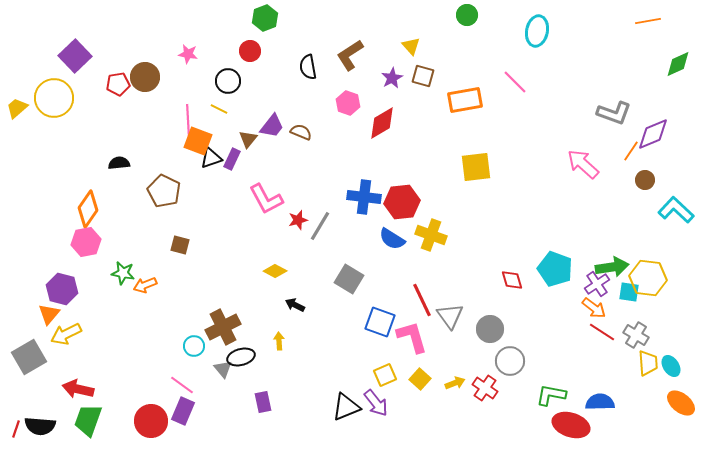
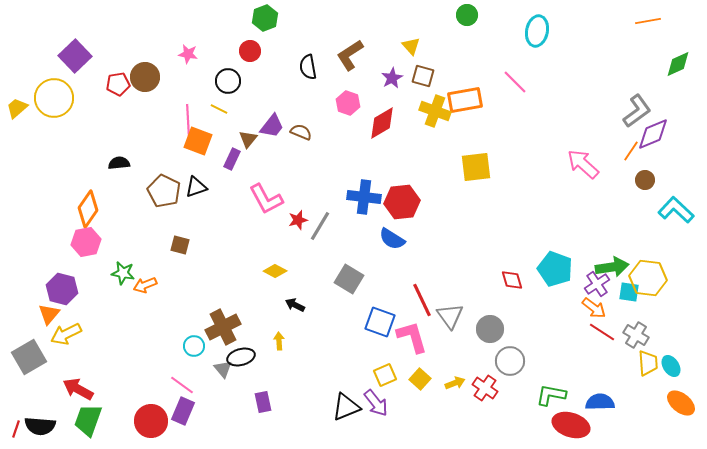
gray L-shape at (614, 113): moved 23 px right, 2 px up; rotated 56 degrees counterclockwise
black triangle at (211, 158): moved 15 px left, 29 px down
yellow cross at (431, 235): moved 4 px right, 124 px up
red arrow at (78, 389): rotated 16 degrees clockwise
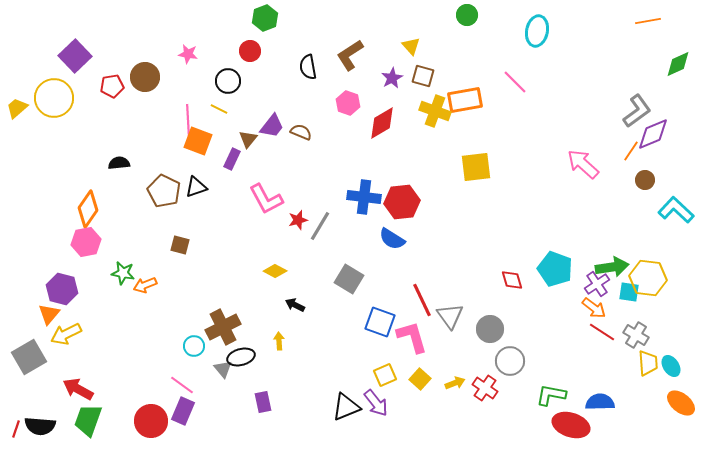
red pentagon at (118, 84): moved 6 px left, 2 px down
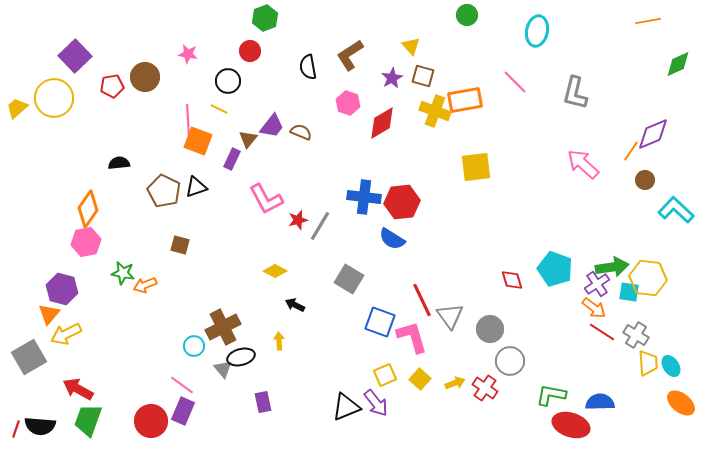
gray L-shape at (637, 111): moved 62 px left, 18 px up; rotated 140 degrees clockwise
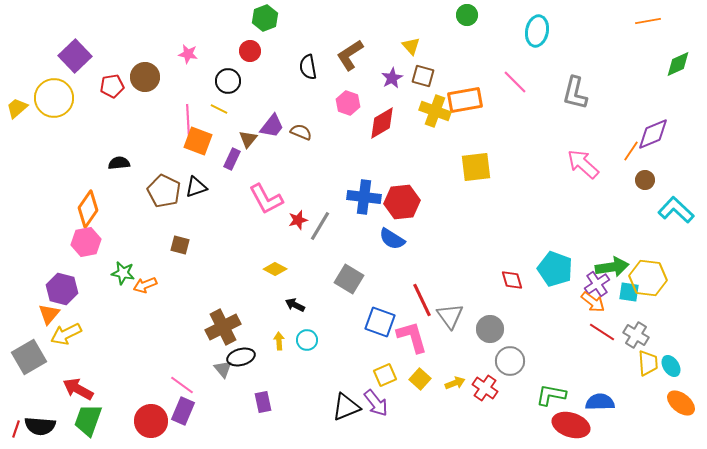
yellow diamond at (275, 271): moved 2 px up
orange arrow at (594, 308): moved 1 px left, 6 px up
cyan circle at (194, 346): moved 113 px right, 6 px up
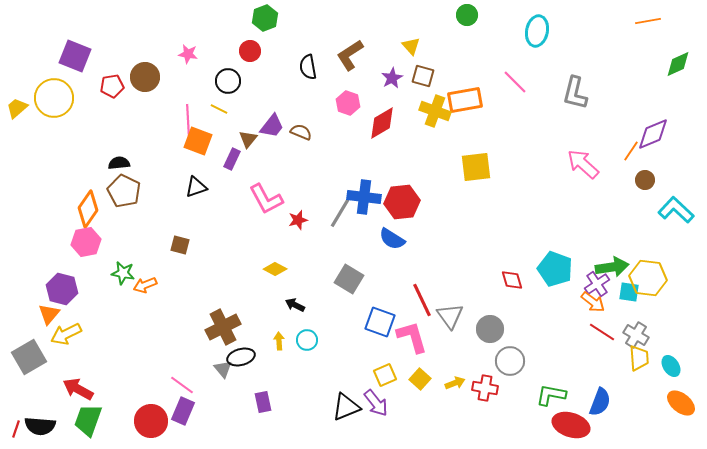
purple square at (75, 56): rotated 24 degrees counterclockwise
brown pentagon at (164, 191): moved 40 px left
gray line at (320, 226): moved 20 px right, 13 px up
yellow trapezoid at (648, 363): moved 9 px left, 5 px up
red cross at (485, 388): rotated 25 degrees counterclockwise
blue semicircle at (600, 402): rotated 112 degrees clockwise
